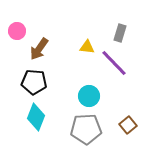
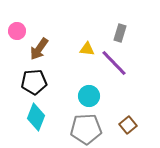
yellow triangle: moved 2 px down
black pentagon: rotated 10 degrees counterclockwise
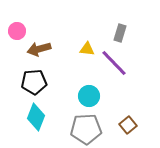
brown arrow: rotated 40 degrees clockwise
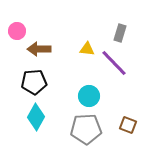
brown arrow: rotated 15 degrees clockwise
cyan diamond: rotated 8 degrees clockwise
brown square: rotated 30 degrees counterclockwise
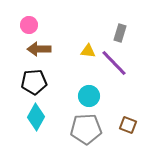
pink circle: moved 12 px right, 6 px up
yellow triangle: moved 1 px right, 2 px down
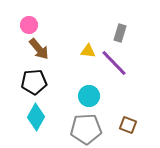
brown arrow: rotated 130 degrees counterclockwise
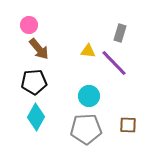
brown square: rotated 18 degrees counterclockwise
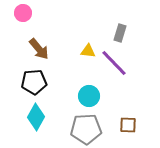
pink circle: moved 6 px left, 12 px up
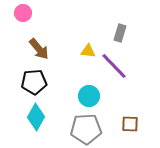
purple line: moved 3 px down
brown square: moved 2 px right, 1 px up
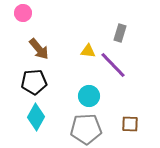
purple line: moved 1 px left, 1 px up
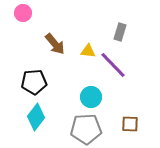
gray rectangle: moved 1 px up
brown arrow: moved 16 px right, 5 px up
cyan circle: moved 2 px right, 1 px down
cyan diamond: rotated 8 degrees clockwise
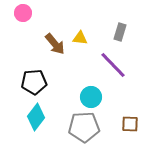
yellow triangle: moved 8 px left, 13 px up
gray pentagon: moved 2 px left, 2 px up
